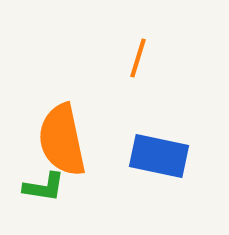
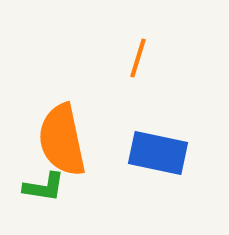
blue rectangle: moved 1 px left, 3 px up
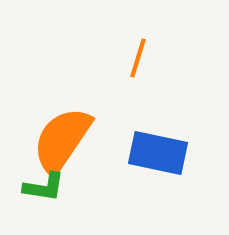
orange semicircle: rotated 46 degrees clockwise
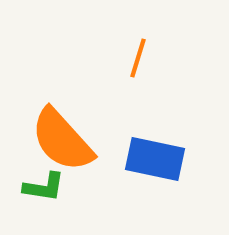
orange semicircle: rotated 76 degrees counterclockwise
blue rectangle: moved 3 px left, 6 px down
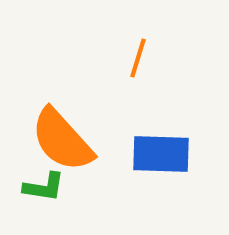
blue rectangle: moved 6 px right, 5 px up; rotated 10 degrees counterclockwise
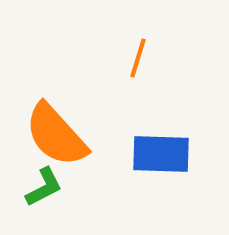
orange semicircle: moved 6 px left, 5 px up
green L-shape: rotated 36 degrees counterclockwise
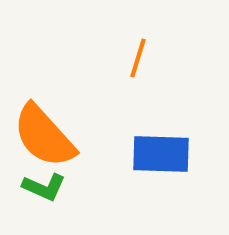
orange semicircle: moved 12 px left, 1 px down
green L-shape: rotated 51 degrees clockwise
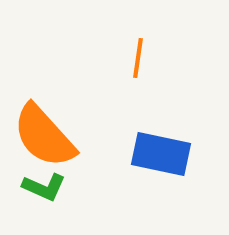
orange line: rotated 9 degrees counterclockwise
blue rectangle: rotated 10 degrees clockwise
